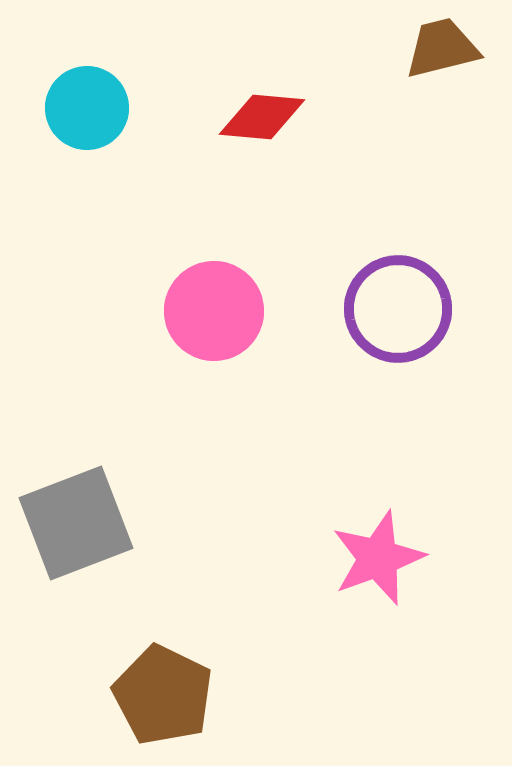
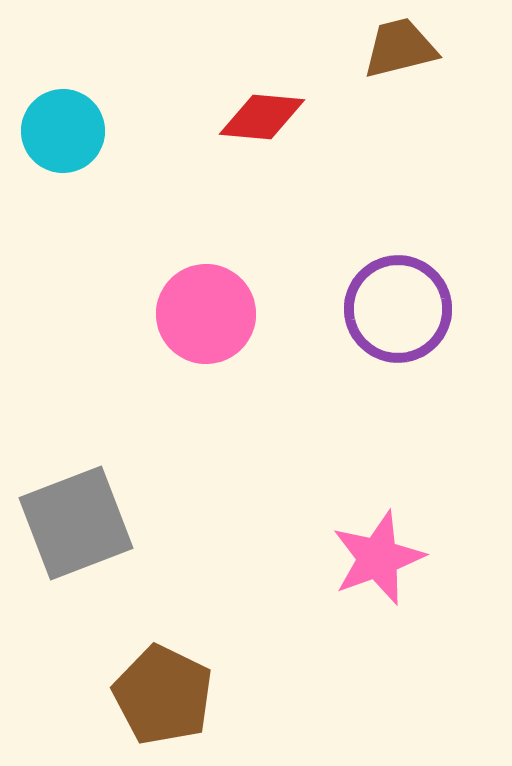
brown trapezoid: moved 42 px left
cyan circle: moved 24 px left, 23 px down
pink circle: moved 8 px left, 3 px down
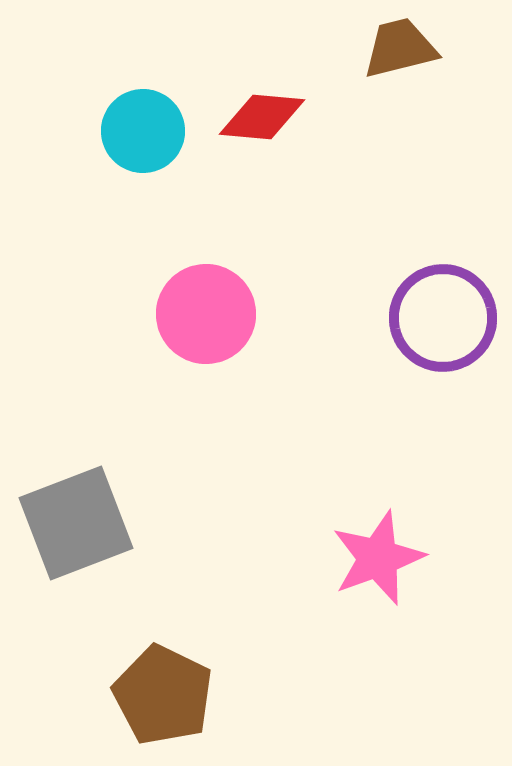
cyan circle: moved 80 px right
purple circle: moved 45 px right, 9 px down
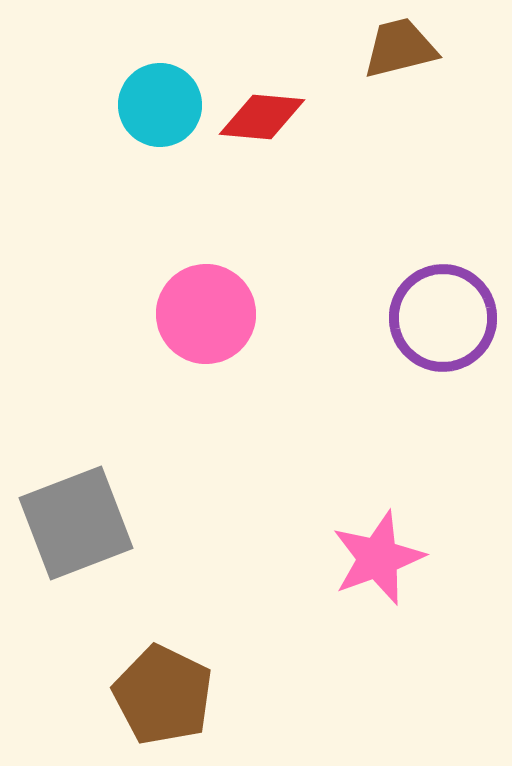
cyan circle: moved 17 px right, 26 px up
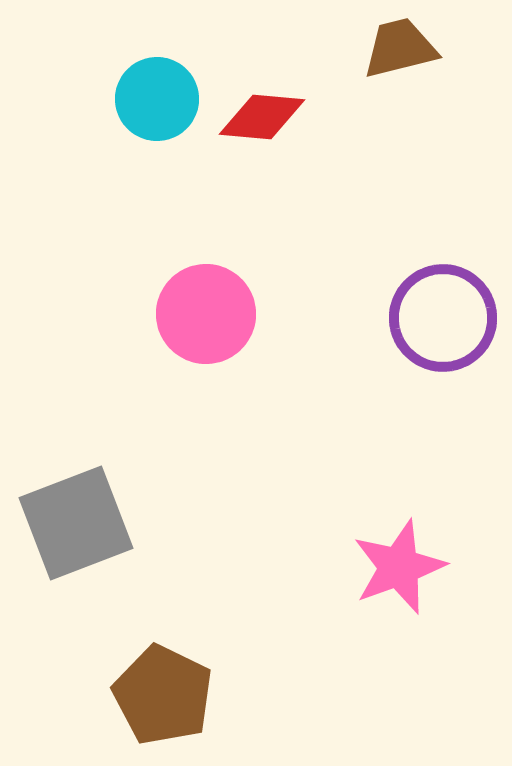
cyan circle: moved 3 px left, 6 px up
pink star: moved 21 px right, 9 px down
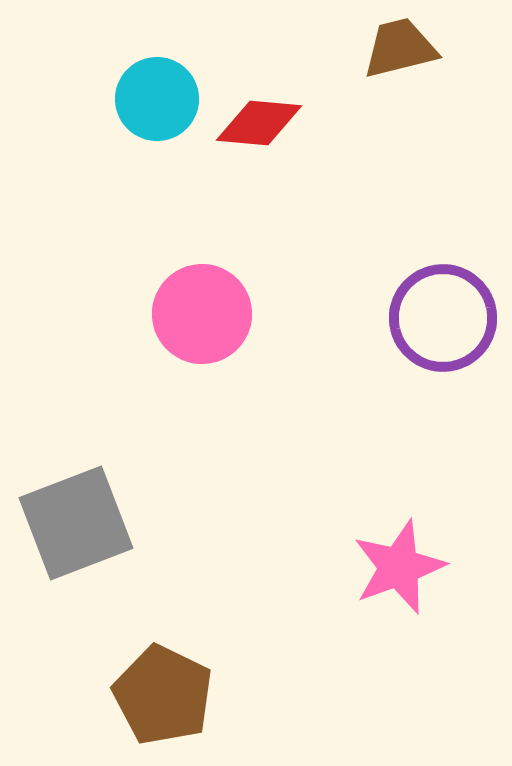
red diamond: moved 3 px left, 6 px down
pink circle: moved 4 px left
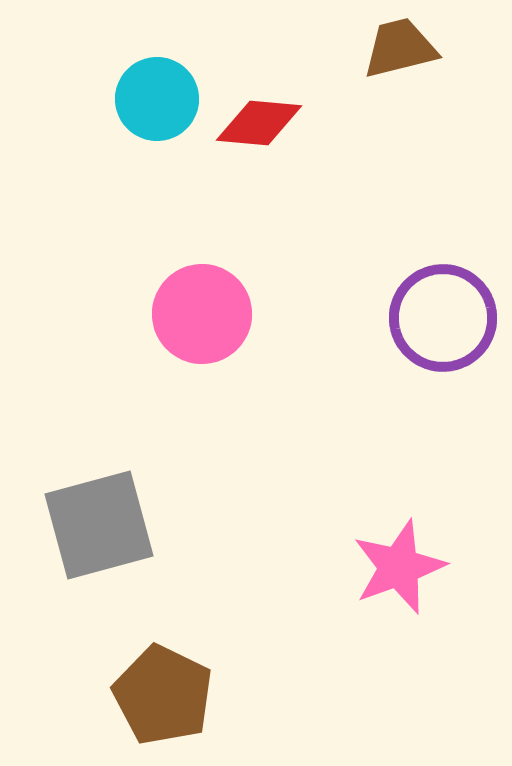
gray square: moved 23 px right, 2 px down; rotated 6 degrees clockwise
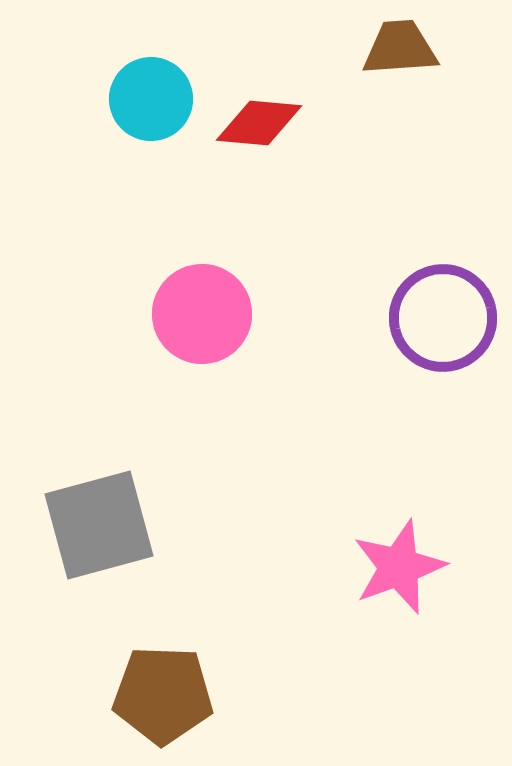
brown trapezoid: rotated 10 degrees clockwise
cyan circle: moved 6 px left
brown pentagon: rotated 24 degrees counterclockwise
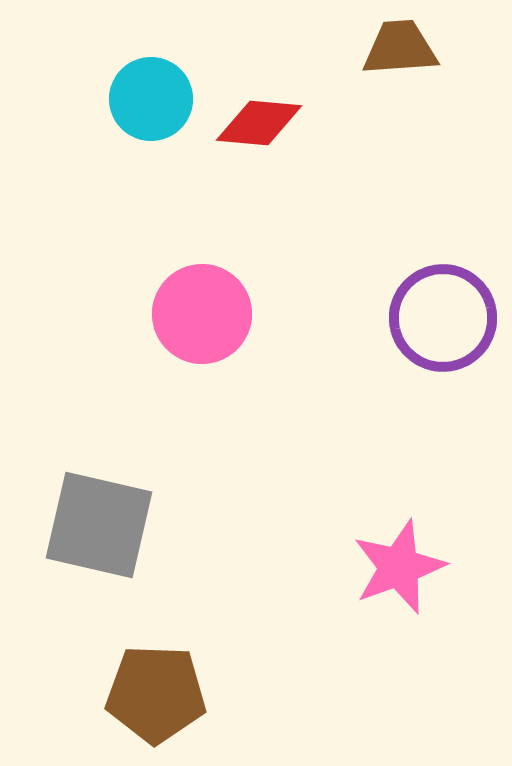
gray square: rotated 28 degrees clockwise
brown pentagon: moved 7 px left, 1 px up
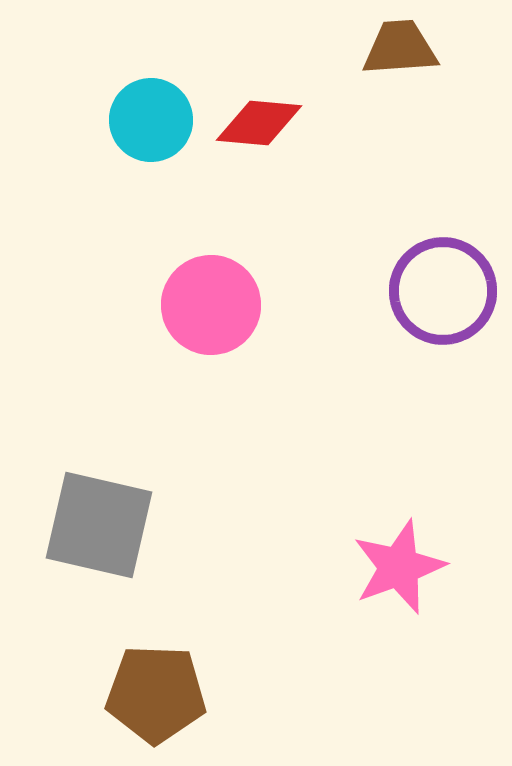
cyan circle: moved 21 px down
pink circle: moved 9 px right, 9 px up
purple circle: moved 27 px up
